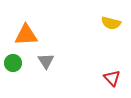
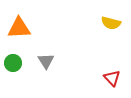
orange triangle: moved 7 px left, 7 px up
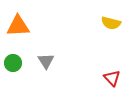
orange triangle: moved 1 px left, 2 px up
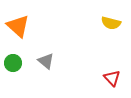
orange triangle: rotated 45 degrees clockwise
gray triangle: rotated 18 degrees counterclockwise
